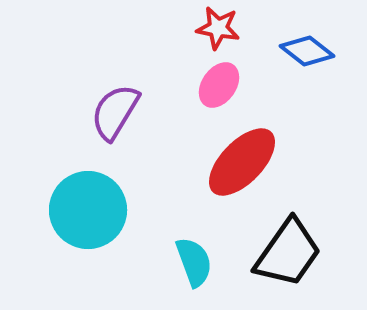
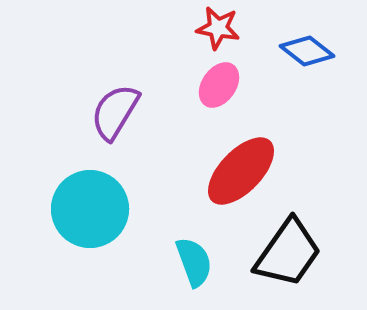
red ellipse: moved 1 px left, 9 px down
cyan circle: moved 2 px right, 1 px up
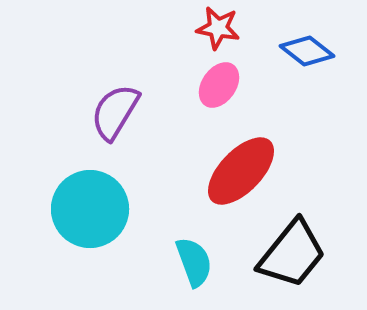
black trapezoid: moved 4 px right, 1 px down; rotated 4 degrees clockwise
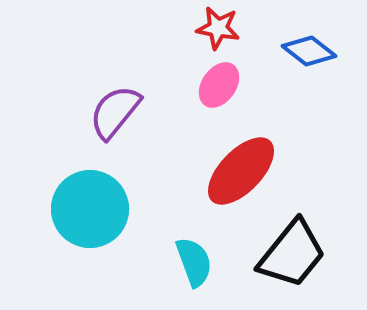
blue diamond: moved 2 px right
purple semicircle: rotated 8 degrees clockwise
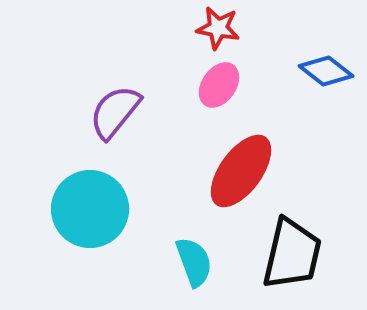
blue diamond: moved 17 px right, 20 px down
red ellipse: rotated 8 degrees counterclockwise
black trapezoid: rotated 26 degrees counterclockwise
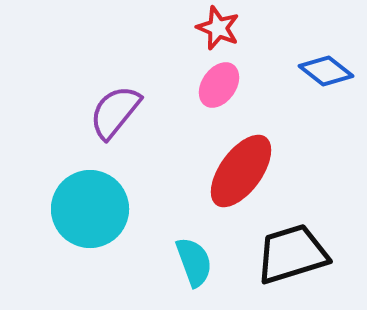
red star: rotated 12 degrees clockwise
black trapezoid: rotated 120 degrees counterclockwise
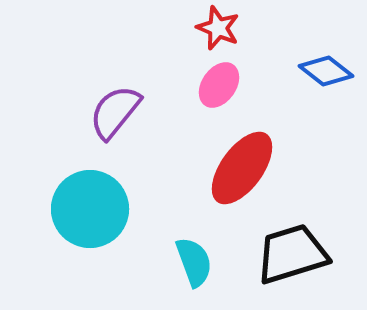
red ellipse: moved 1 px right, 3 px up
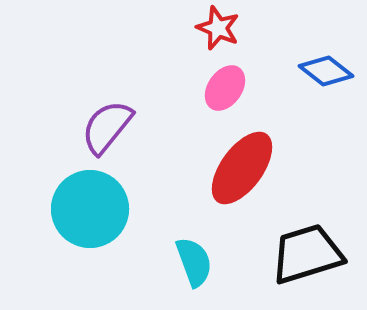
pink ellipse: moved 6 px right, 3 px down
purple semicircle: moved 8 px left, 15 px down
black trapezoid: moved 15 px right
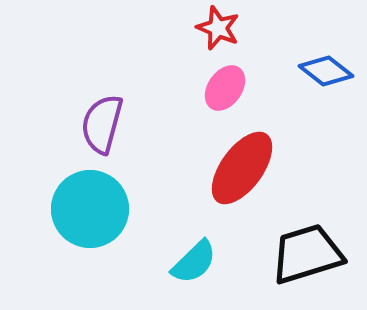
purple semicircle: moved 5 px left, 3 px up; rotated 24 degrees counterclockwise
cyan semicircle: rotated 66 degrees clockwise
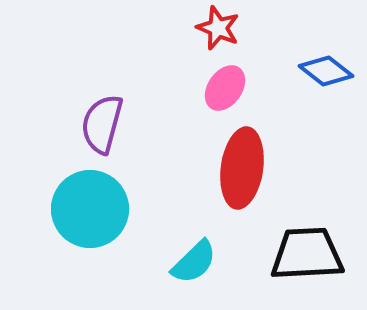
red ellipse: rotated 28 degrees counterclockwise
black trapezoid: rotated 14 degrees clockwise
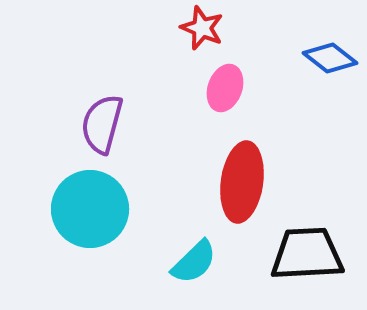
red star: moved 16 px left
blue diamond: moved 4 px right, 13 px up
pink ellipse: rotated 15 degrees counterclockwise
red ellipse: moved 14 px down
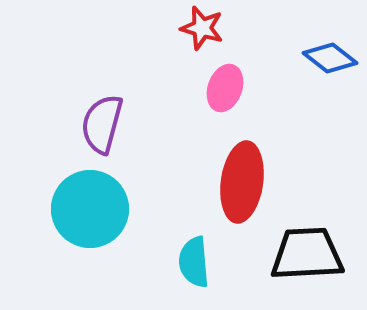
red star: rotated 6 degrees counterclockwise
cyan semicircle: rotated 129 degrees clockwise
